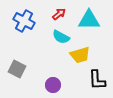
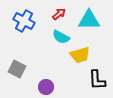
purple circle: moved 7 px left, 2 px down
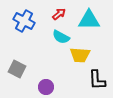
yellow trapezoid: rotated 20 degrees clockwise
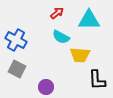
red arrow: moved 2 px left, 1 px up
blue cross: moved 8 px left, 19 px down
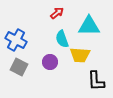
cyan triangle: moved 6 px down
cyan semicircle: moved 1 px right, 2 px down; rotated 42 degrees clockwise
gray square: moved 2 px right, 2 px up
black L-shape: moved 1 px left, 1 px down
purple circle: moved 4 px right, 25 px up
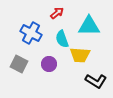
blue cross: moved 15 px right, 7 px up
purple circle: moved 1 px left, 2 px down
gray square: moved 3 px up
black L-shape: rotated 55 degrees counterclockwise
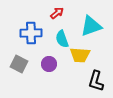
cyan triangle: moved 2 px right; rotated 20 degrees counterclockwise
blue cross: rotated 30 degrees counterclockwise
black L-shape: rotated 75 degrees clockwise
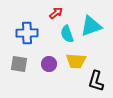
red arrow: moved 1 px left
blue cross: moved 4 px left
cyan semicircle: moved 5 px right, 5 px up
yellow trapezoid: moved 4 px left, 6 px down
gray square: rotated 18 degrees counterclockwise
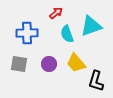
yellow trapezoid: moved 2 px down; rotated 45 degrees clockwise
